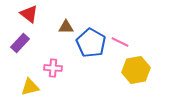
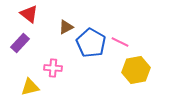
brown triangle: rotated 28 degrees counterclockwise
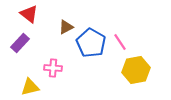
pink line: rotated 30 degrees clockwise
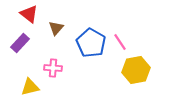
brown triangle: moved 10 px left, 1 px down; rotated 21 degrees counterclockwise
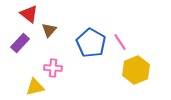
brown triangle: moved 7 px left, 2 px down
yellow hexagon: rotated 12 degrees counterclockwise
yellow triangle: moved 5 px right
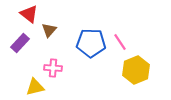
blue pentagon: rotated 28 degrees counterclockwise
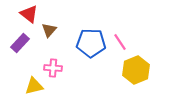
yellow triangle: moved 1 px left, 1 px up
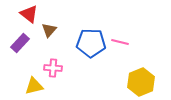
pink line: rotated 42 degrees counterclockwise
yellow hexagon: moved 5 px right, 12 px down
